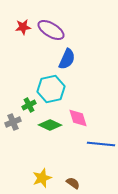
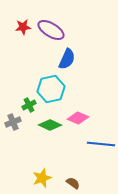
pink diamond: rotated 50 degrees counterclockwise
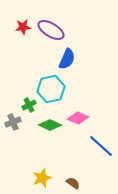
blue line: moved 2 px down; rotated 36 degrees clockwise
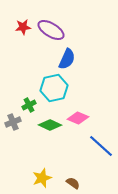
cyan hexagon: moved 3 px right, 1 px up
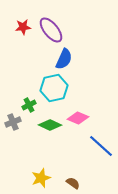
purple ellipse: rotated 20 degrees clockwise
blue semicircle: moved 3 px left
yellow star: moved 1 px left
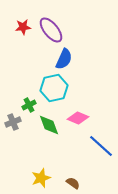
green diamond: moved 1 px left; rotated 45 degrees clockwise
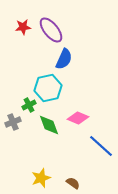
cyan hexagon: moved 6 px left
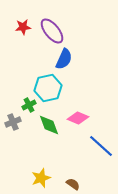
purple ellipse: moved 1 px right, 1 px down
brown semicircle: moved 1 px down
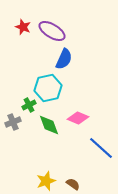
red star: rotated 28 degrees clockwise
purple ellipse: rotated 20 degrees counterclockwise
blue line: moved 2 px down
yellow star: moved 5 px right, 3 px down
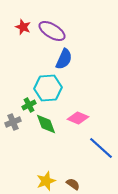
cyan hexagon: rotated 8 degrees clockwise
green diamond: moved 3 px left, 1 px up
